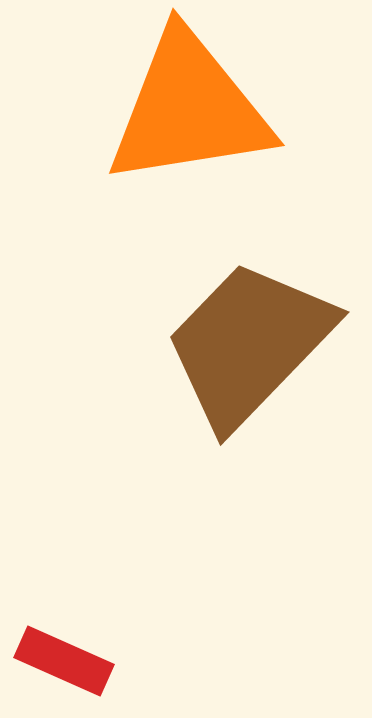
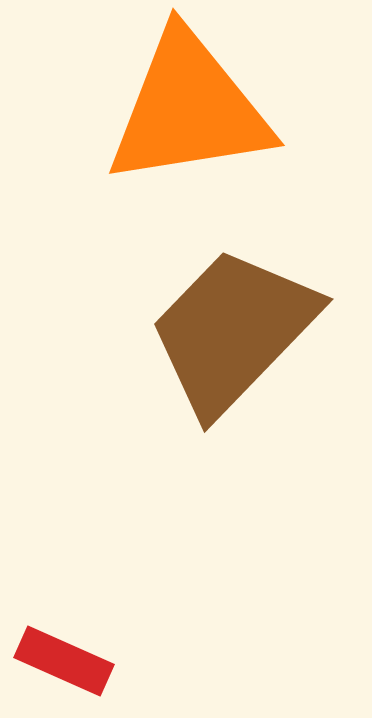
brown trapezoid: moved 16 px left, 13 px up
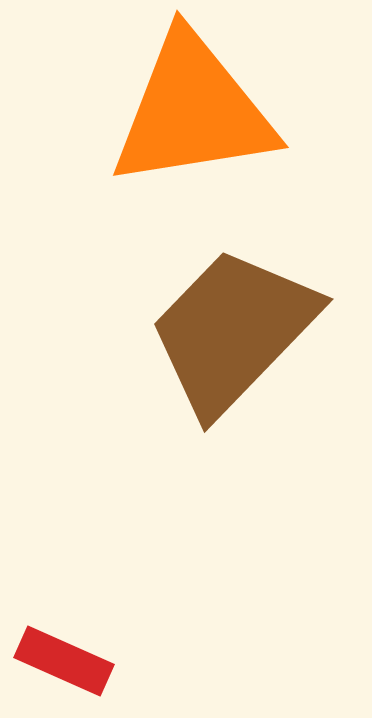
orange triangle: moved 4 px right, 2 px down
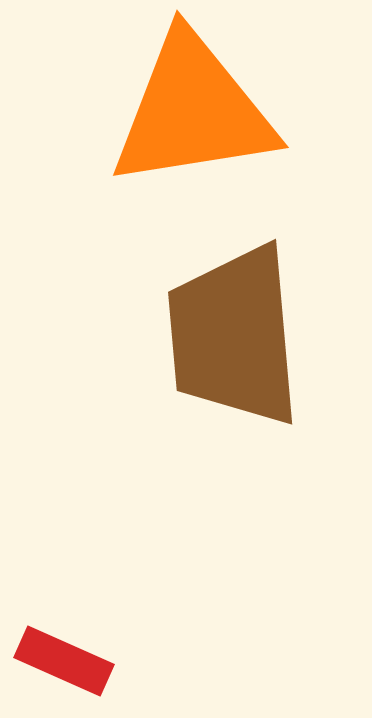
brown trapezoid: moved 1 px right, 5 px down; rotated 49 degrees counterclockwise
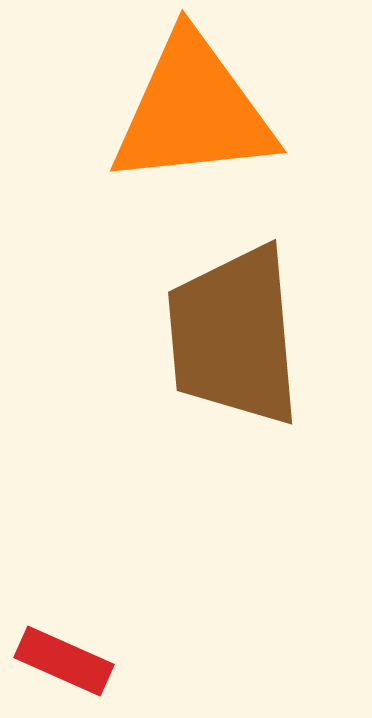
orange triangle: rotated 3 degrees clockwise
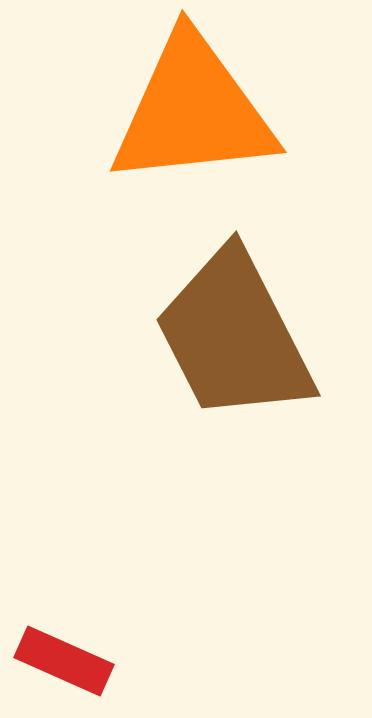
brown trapezoid: rotated 22 degrees counterclockwise
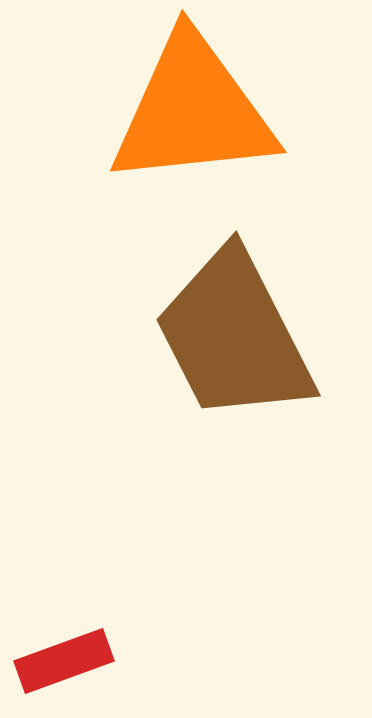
red rectangle: rotated 44 degrees counterclockwise
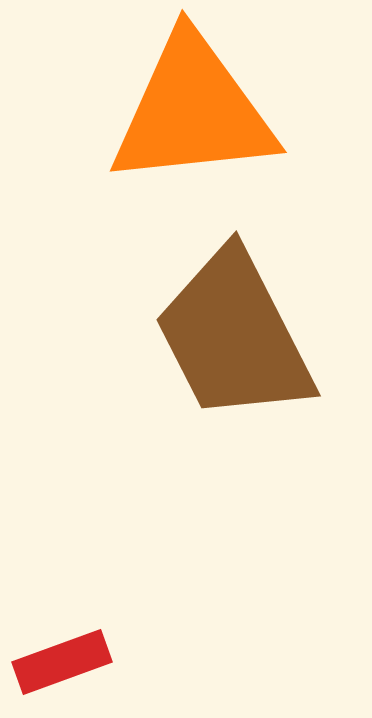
red rectangle: moved 2 px left, 1 px down
